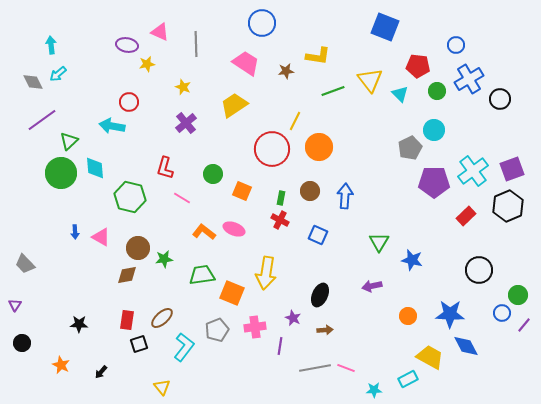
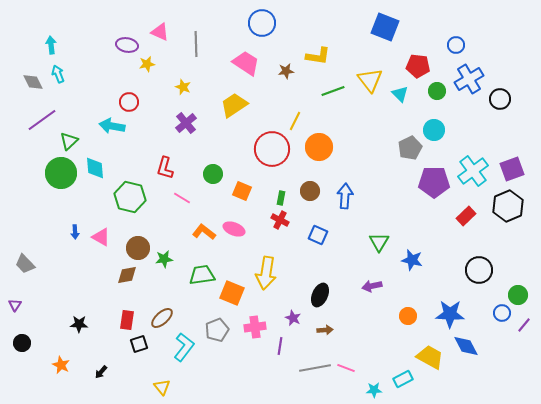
cyan arrow at (58, 74): rotated 108 degrees clockwise
cyan rectangle at (408, 379): moved 5 px left
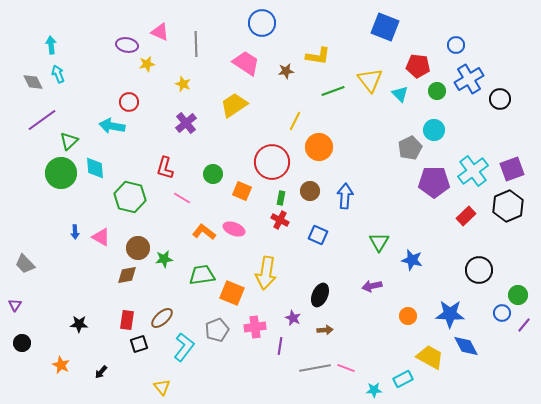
yellow star at (183, 87): moved 3 px up
red circle at (272, 149): moved 13 px down
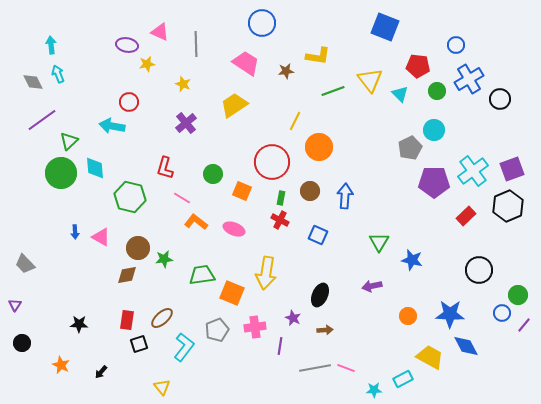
orange L-shape at (204, 232): moved 8 px left, 10 px up
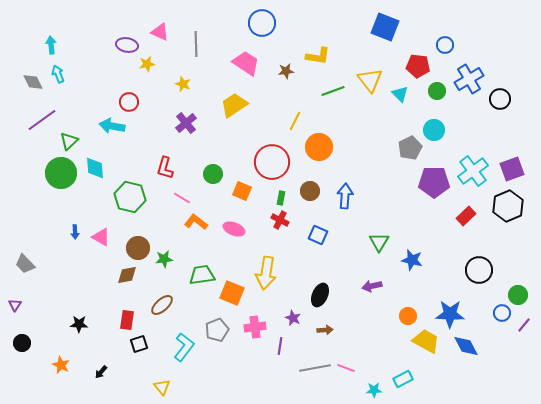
blue circle at (456, 45): moved 11 px left
brown ellipse at (162, 318): moved 13 px up
yellow trapezoid at (430, 357): moved 4 px left, 16 px up
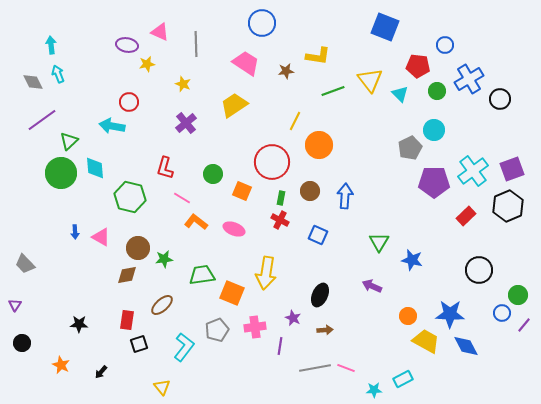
orange circle at (319, 147): moved 2 px up
purple arrow at (372, 286): rotated 36 degrees clockwise
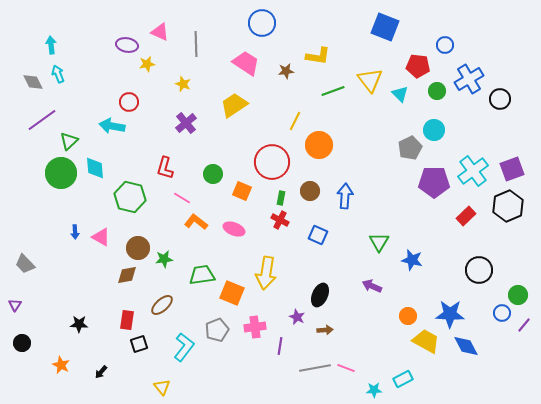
purple star at (293, 318): moved 4 px right, 1 px up
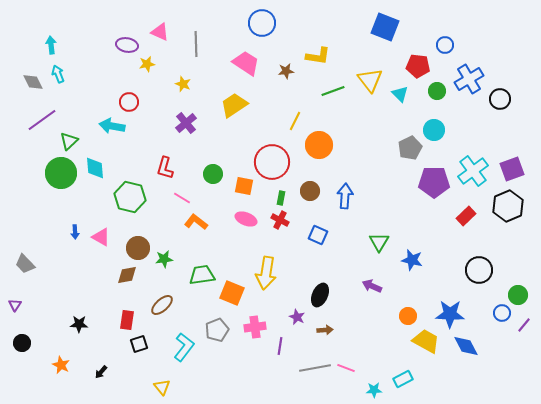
orange square at (242, 191): moved 2 px right, 5 px up; rotated 12 degrees counterclockwise
pink ellipse at (234, 229): moved 12 px right, 10 px up
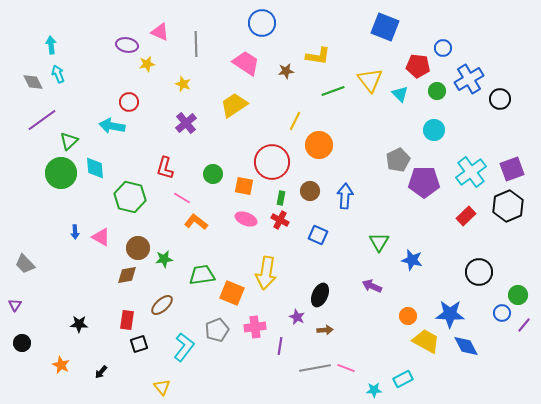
blue circle at (445, 45): moved 2 px left, 3 px down
gray pentagon at (410, 148): moved 12 px left, 12 px down
cyan cross at (473, 171): moved 2 px left, 1 px down
purple pentagon at (434, 182): moved 10 px left
black circle at (479, 270): moved 2 px down
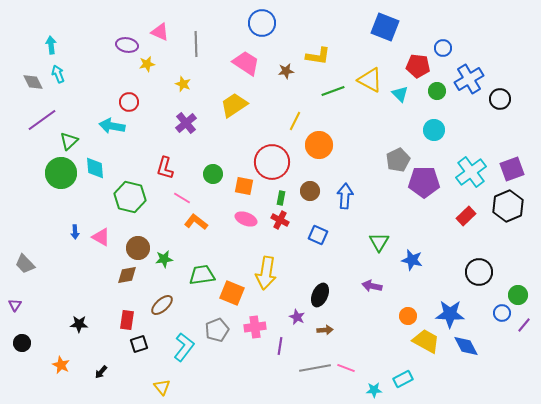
yellow triangle at (370, 80): rotated 24 degrees counterclockwise
purple arrow at (372, 286): rotated 12 degrees counterclockwise
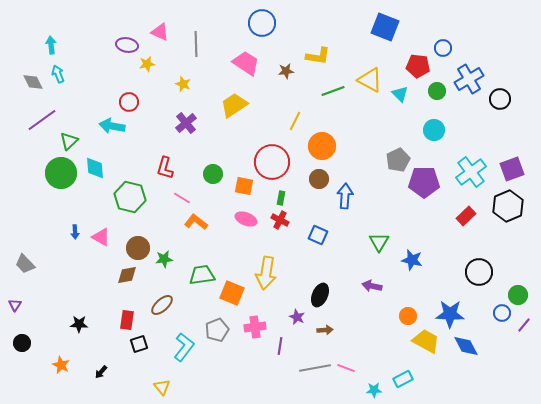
orange circle at (319, 145): moved 3 px right, 1 px down
brown circle at (310, 191): moved 9 px right, 12 px up
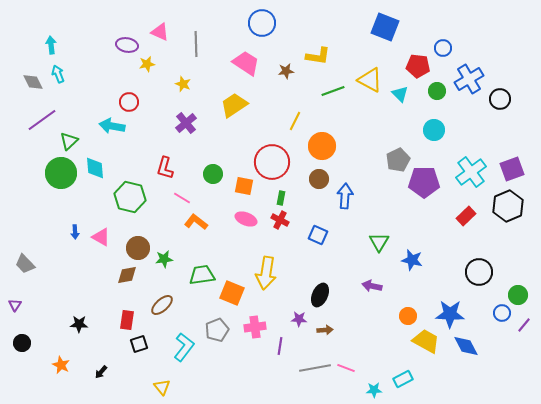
purple star at (297, 317): moved 2 px right, 2 px down; rotated 21 degrees counterclockwise
